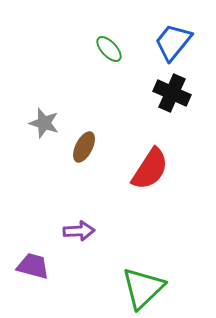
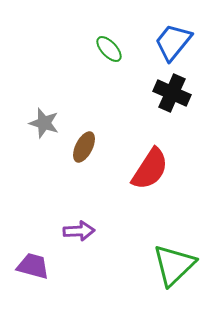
green triangle: moved 31 px right, 23 px up
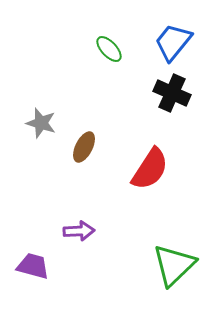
gray star: moved 3 px left
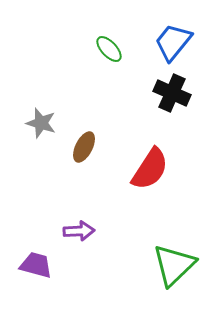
purple trapezoid: moved 3 px right, 1 px up
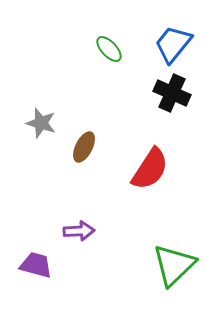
blue trapezoid: moved 2 px down
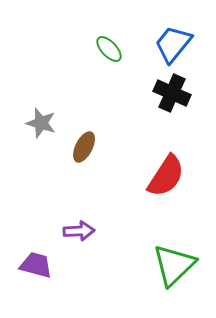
red semicircle: moved 16 px right, 7 px down
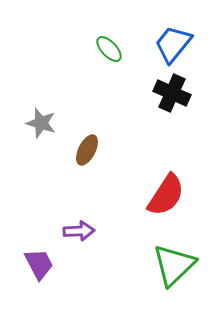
brown ellipse: moved 3 px right, 3 px down
red semicircle: moved 19 px down
purple trapezoid: moved 3 px right, 1 px up; rotated 48 degrees clockwise
